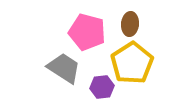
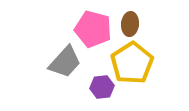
pink pentagon: moved 6 px right, 3 px up
gray trapezoid: moved 1 px right, 6 px up; rotated 99 degrees clockwise
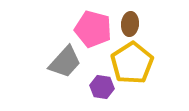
purple hexagon: rotated 15 degrees clockwise
